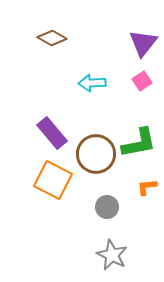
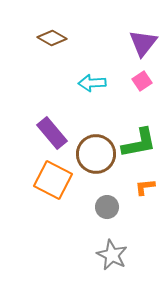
orange L-shape: moved 2 px left
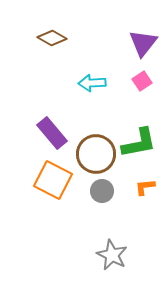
gray circle: moved 5 px left, 16 px up
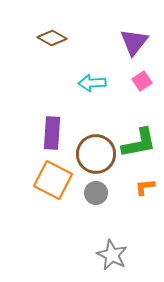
purple triangle: moved 9 px left, 1 px up
purple rectangle: rotated 44 degrees clockwise
gray circle: moved 6 px left, 2 px down
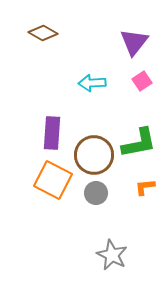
brown diamond: moved 9 px left, 5 px up
brown circle: moved 2 px left, 1 px down
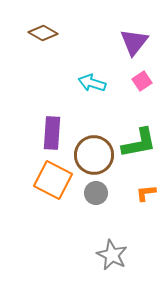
cyan arrow: rotated 20 degrees clockwise
orange L-shape: moved 1 px right, 6 px down
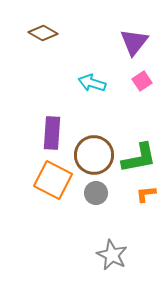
green L-shape: moved 15 px down
orange L-shape: moved 1 px down
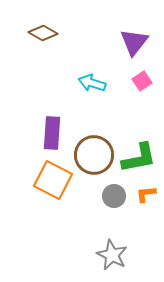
gray circle: moved 18 px right, 3 px down
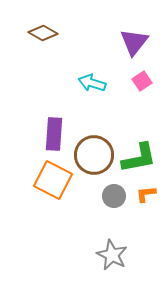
purple rectangle: moved 2 px right, 1 px down
